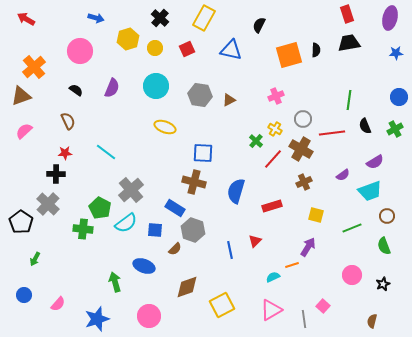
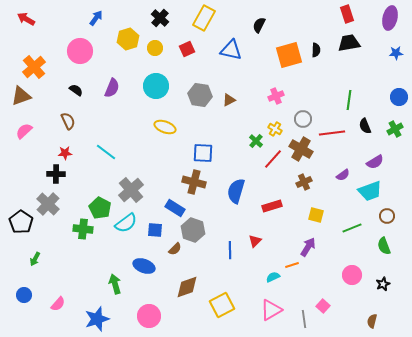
blue arrow at (96, 18): rotated 70 degrees counterclockwise
blue line at (230, 250): rotated 12 degrees clockwise
green arrow at (115, 282): moved 2 px down
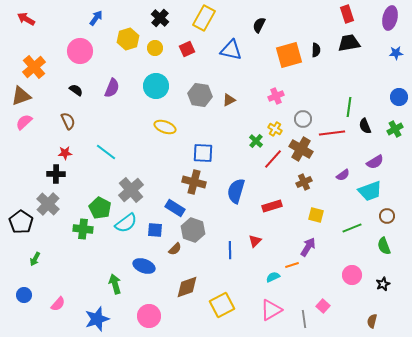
green line at (349, 100): moved 7 px down
pink semicircle at (24, 131): moved 9 px up
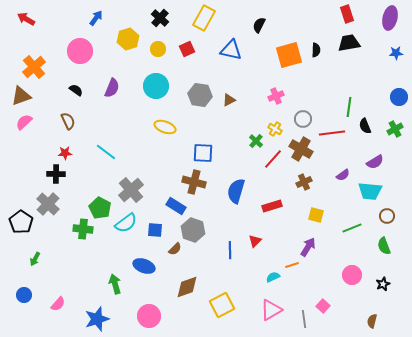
yellow circle at (155, 48): moved 3 px right, 1 px down
cyan trapezoid at (370, 191): rotated 25 degrees clockwise
blue rectangle at (175, 208): moved 1 px right, 2 px up
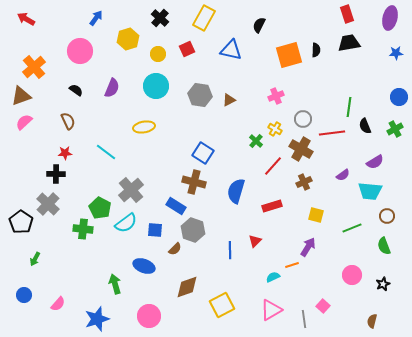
yellow circle at (158, 49): moved 5 px down
yellow ellipse at (165, 127): moved 21 px left; rotated 30 degrees counterclockwise
blue square at (203, 153): rotated 30 degrees clockwise
red line at (273, 159): moved 7 px down
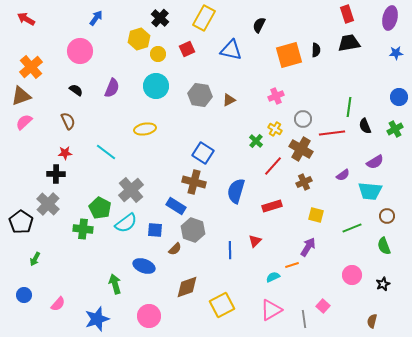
yellow hexagon at (128, 39): moved 11 px right
orange cross at (34, 67): moved 3 px left
yellow ellipse at (144, 127): moved 1 px right, 2 px down
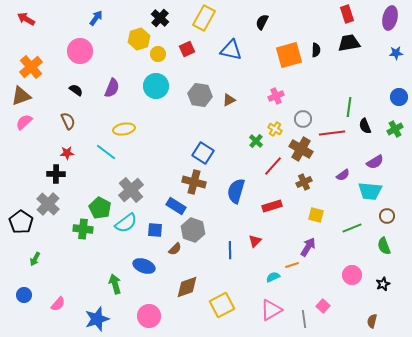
black semicircle at (259, 25): moved 3 px right, 3 px up
yellow ellipse at (145, 129): moved 21 px left
red star at (65, 153): moved 2 px right
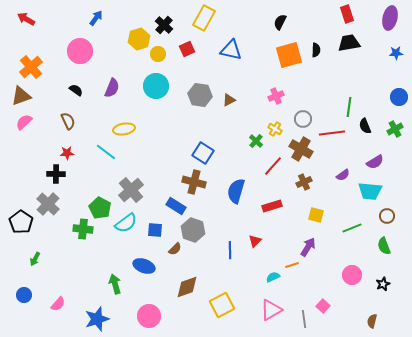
black cross at (160, 18): moved 4 px right, 7 px down
black semicircle at (262, 22): moved 18 px right
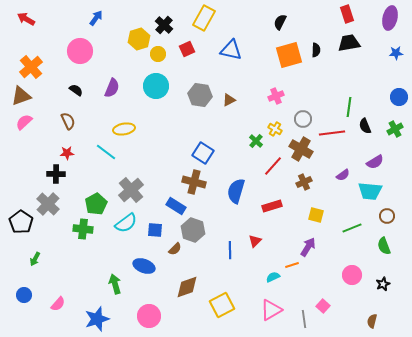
green pentagon at (100, 208): moved 4 px left, 4 px up; rotated 15 degrees clockwise
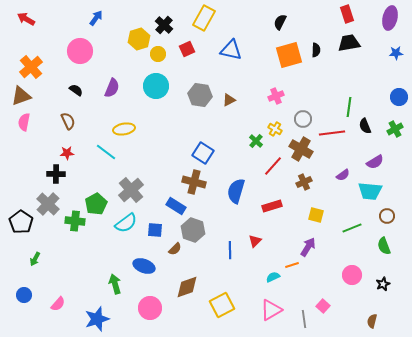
pink semicircle at (24, 122): rotated 36 degrees counterclockwise
green cross at (83, 229): moved 8 px left, 8 px up
pink circle at (149, 316): moved 1 px right, 8 px up
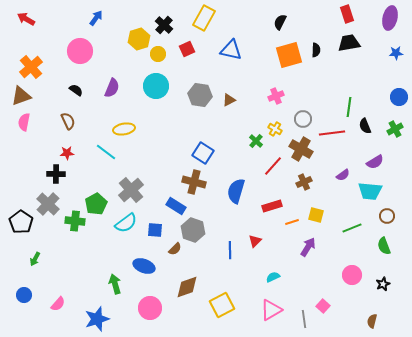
orange line at (292, 265): moved 43 px up
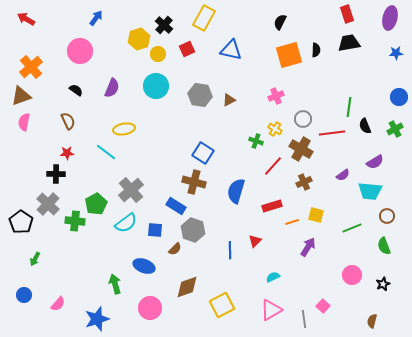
green cross at (256, 141): rotated 24 degrees counterclockwise
